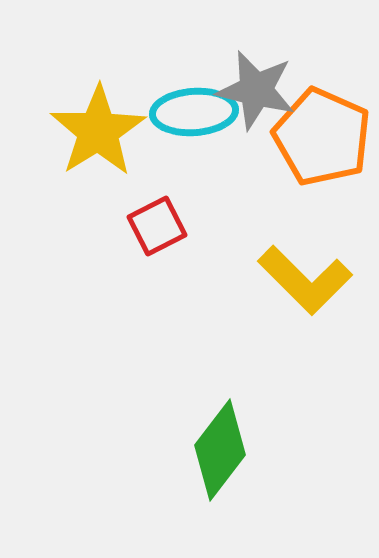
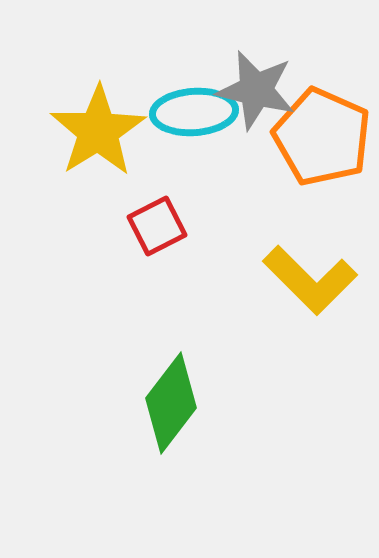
yellow L-shape: moved 5 px right
green diamond: moved 49 px left, 47 px up
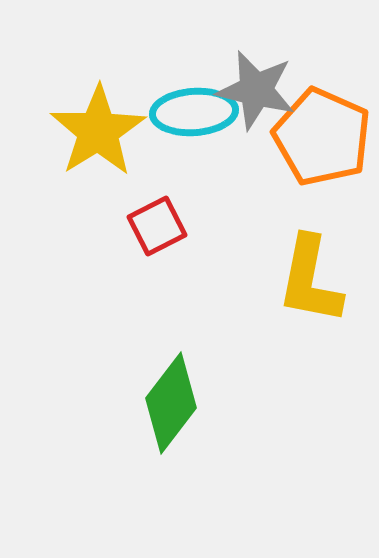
yellow L-shape: rotated 56 degrees clockwise
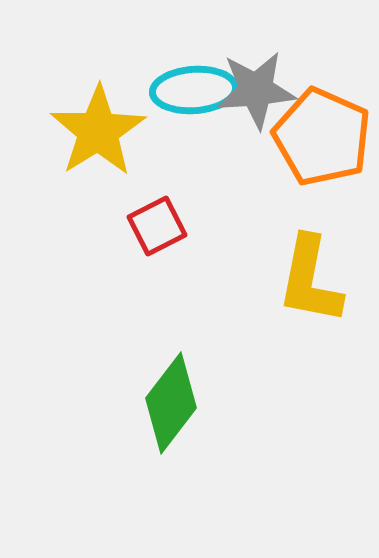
gray star: rotated 18 degrees counterclockwise
cyan ellipse: moved 22 px up
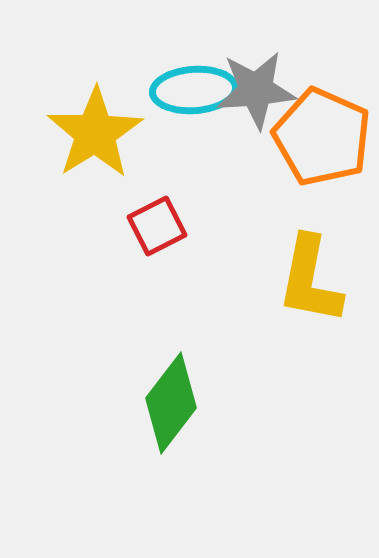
yellow star: moved 3 px left, 2 px down
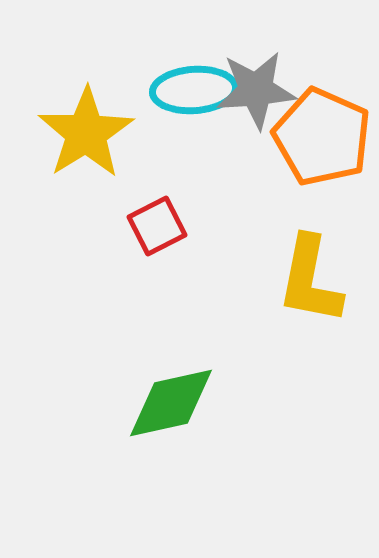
yellow star: moved 9 px left
green diamond: rotated 40 degrees clockwise
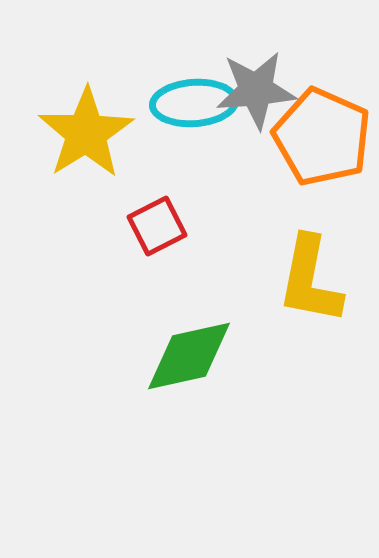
cyan ellipse: moved 13 px down
green diamond: moved 18 px right, 47 px up
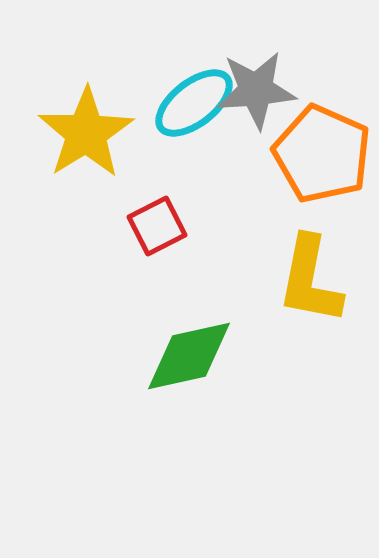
cyan ellipse: rotated 34 degrees counterclockwise
orange pentagon: moved 17 px down
